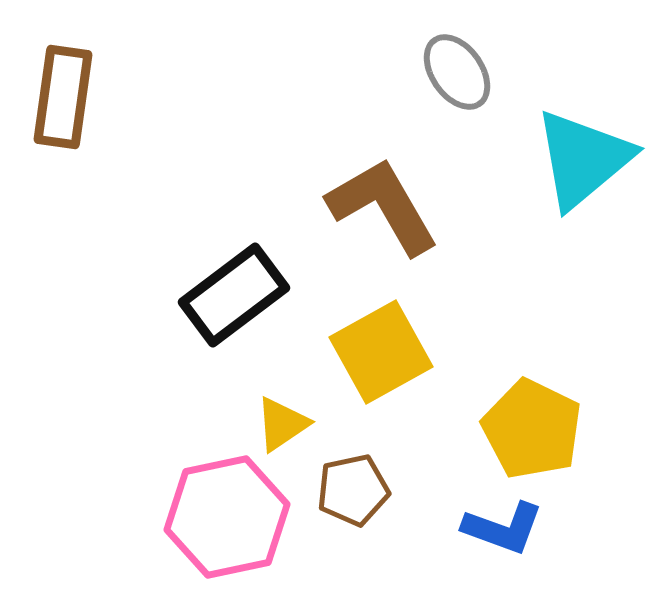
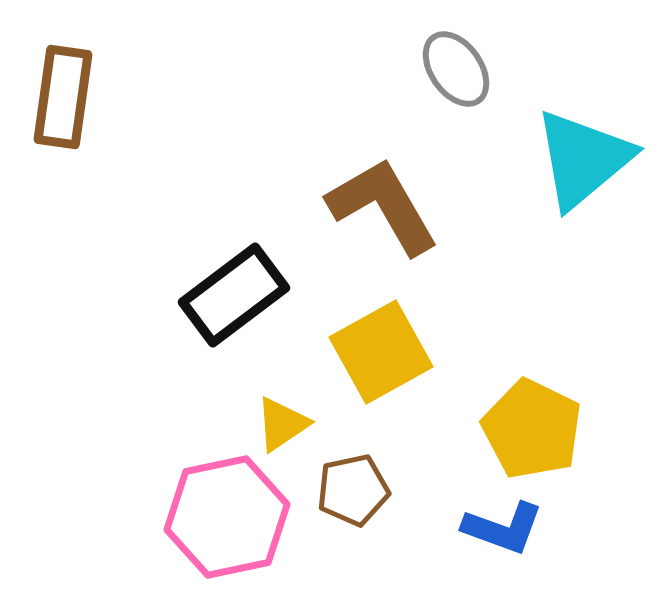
gray ellipse: moved 1 px left, 3 px up
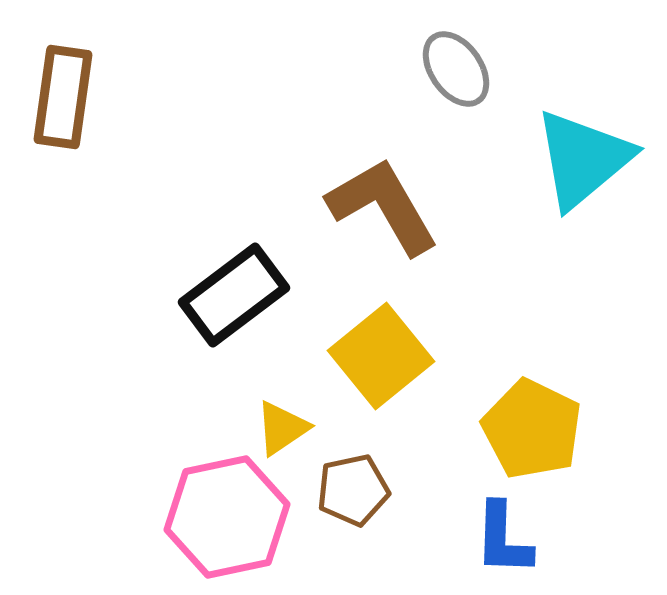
yellow square: moved 4 px down; rotated 10 degrees counterclockwise
yellow triangle: moved 4 px down
blue L-shape: moved 11 px down; rotated 72 degrees clockwise
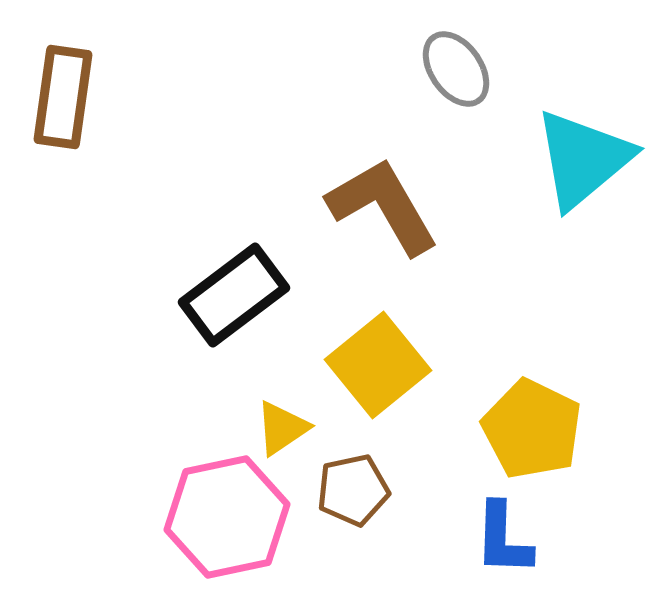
yellow square: moved 3 px left, 9 px down
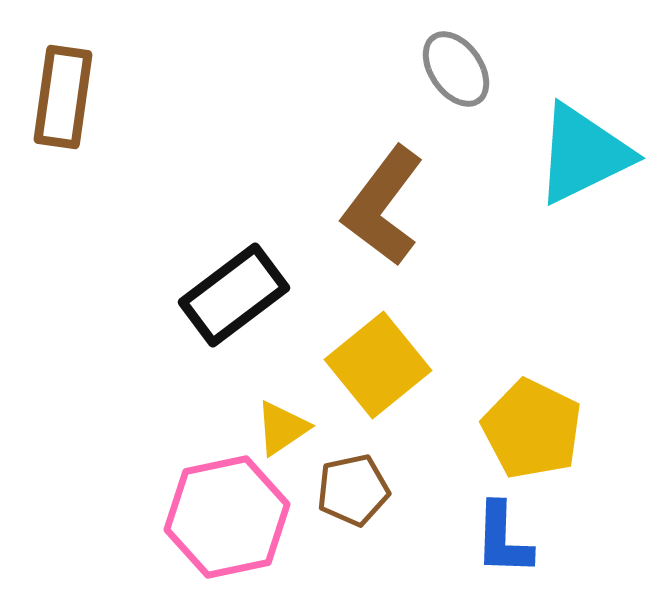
cyan triangle: moved 5 px up; rotated 14 degrees clockwise
brown L-shape: rotated 113 degrees counterclockwise
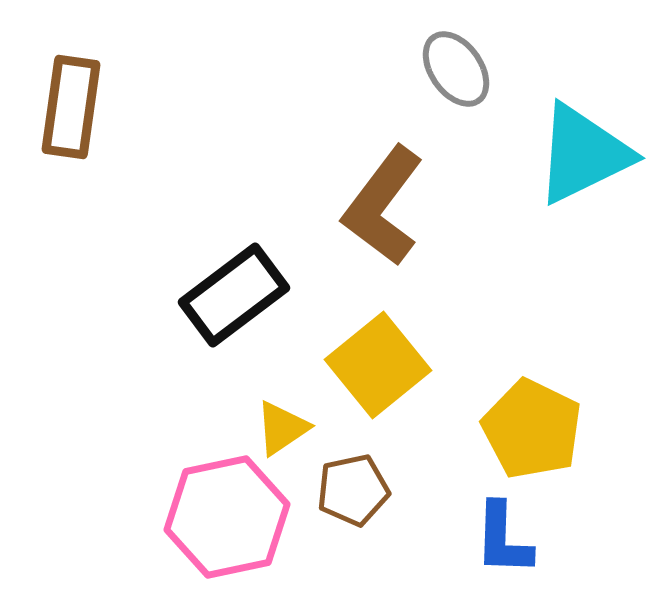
brown rectangle: moved 8 px right, 10 px down
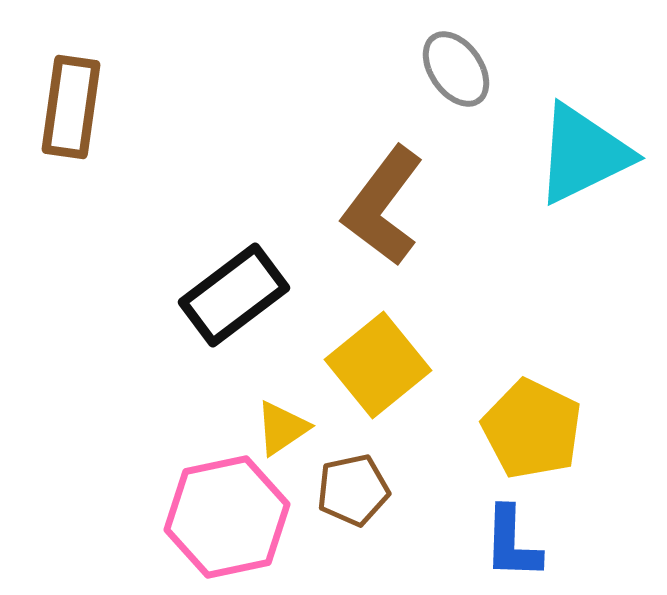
blue L-shape: moved 9 px right, 4 px down
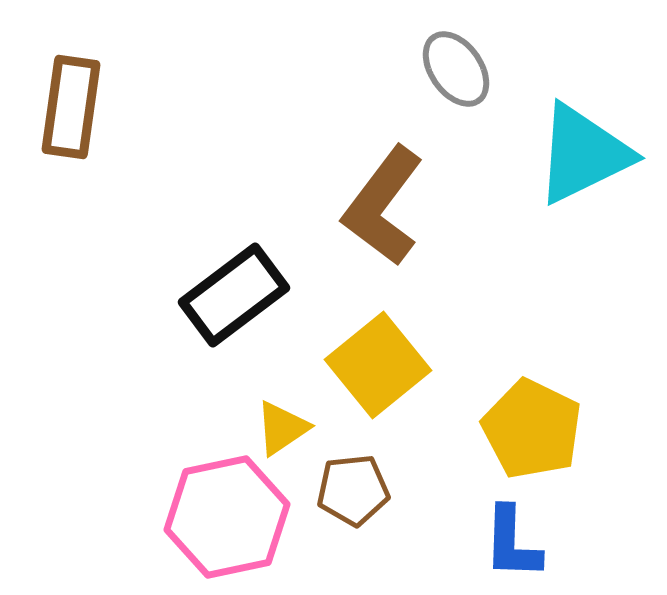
brown pentagon: rotated 6 degrees clockwise
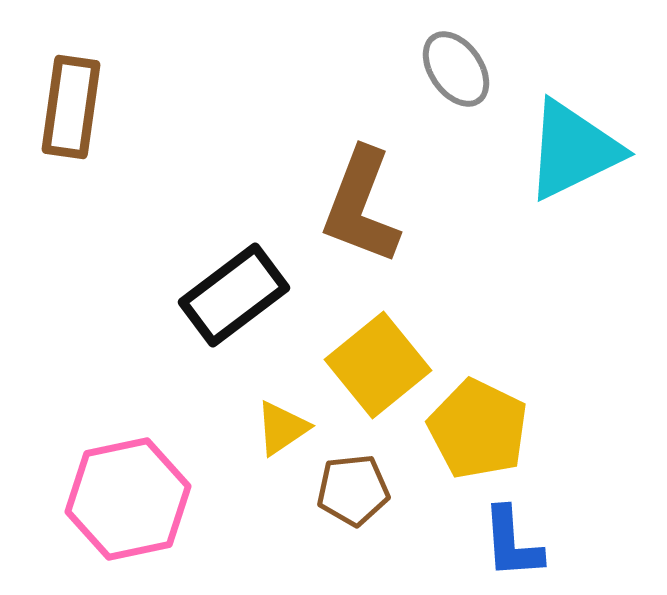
cyan triangle: moved 10 px left, 4 px up
brown L-shape: moved 22 px left; rotated 16 degrees counterclockwise
yellow pentagon: moved 54 px left
pink hexagon: moved 99 px left, 18 px up
blue L-shape: rotated 6 degrees counterclockwise
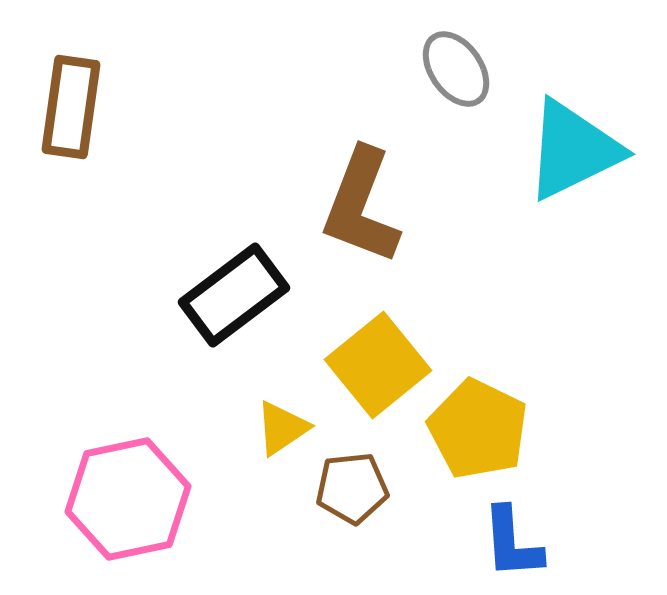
brown pentagon: moved 1 px left, 2 px up
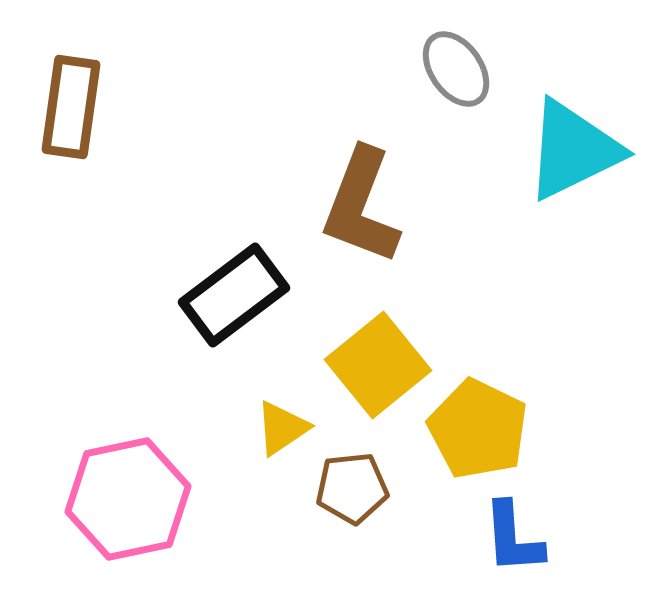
blue L-shape: moved 1 px right, 5 px up
